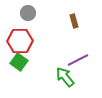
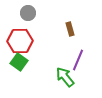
brown rectangle: moved 4 px left, 8 px down
purple line: rotated 40 degrees counterclockwise
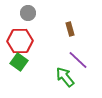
purple line: rotated 70 degrees counterclockwise
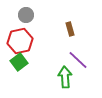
gray circle: moved 2 px left, 2 px down
red hexagon: rotated 10 degrees counterclockwise
green square: rotated 18 degrees clockwise
green arrow: rotated 35 degrees clockwise
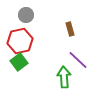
green arrow: moved 1 px left
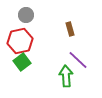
green square: moved 3 px right
green arrow: moved 2 px right, 1 px up
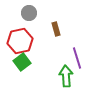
gray circle: moved 3 px right, 2 px up
brown rectangle: moved 14 px left
purple line: moved 1 px left, 2 px up; rotated 30 degrees clockwise
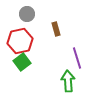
gray circle: moved 2 px left, 1 px down
green arrow: moved 2 px right, 5 px down
